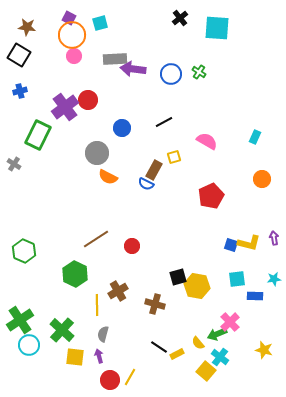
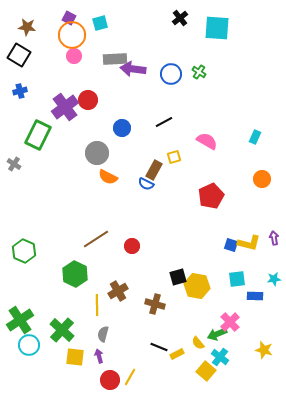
black line at (159, 347): rotated 12 degrees counterclockwise
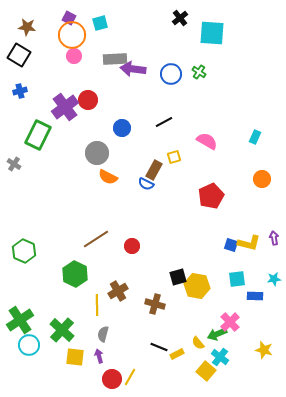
cyan square at (217, 28): moved 5 px left, 5 px down
red circle at (110, 380): moved 2 px right, 1 px up
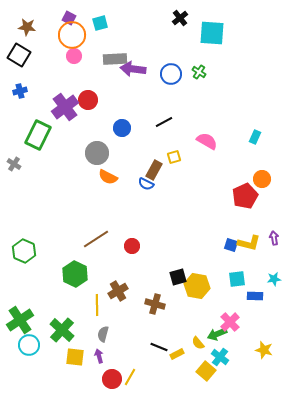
red pentagon at (211, 196): moved 34 px right
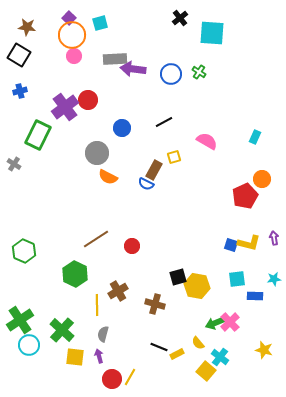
purple square at (69, 18): rotated 16 degrees clockwise
green arrow at (217, 334): moved 2 px left, 11 px up
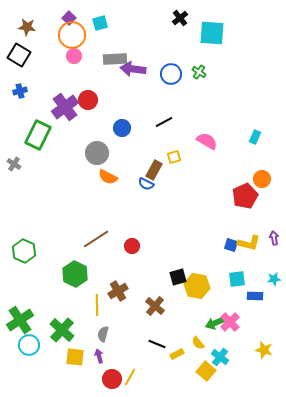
brown cross at (155, 304): moved 2 px down; rotated 24 degrees clockwise
black line at (159, 347): moved 2 px left, 3 px up
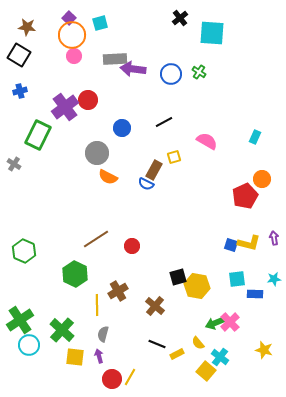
blue rectangle at (255, 296): moved 2 px up
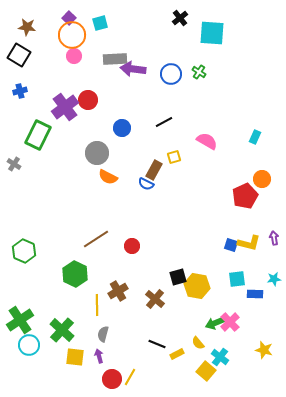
brown cross at (155, 306): moved 7 px up
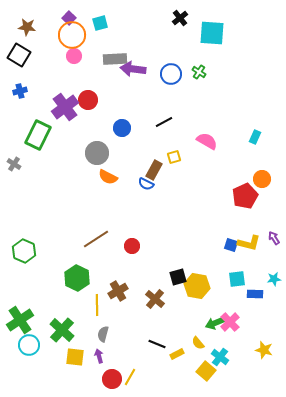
purple arrow at (274, 238): rotated 24 degrees counterclockwise
green hexagon at (75, 274): moved 2 px right, 4 px down
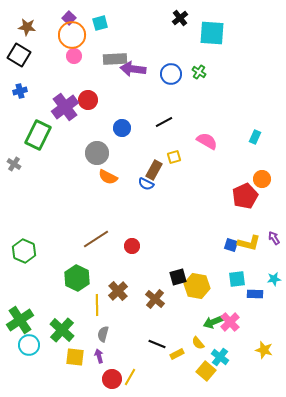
brown cross at (118, 291): rotated 12 degrees counterclockwise
green arrow at (215, 323): moved 2 px left, 1 px up
